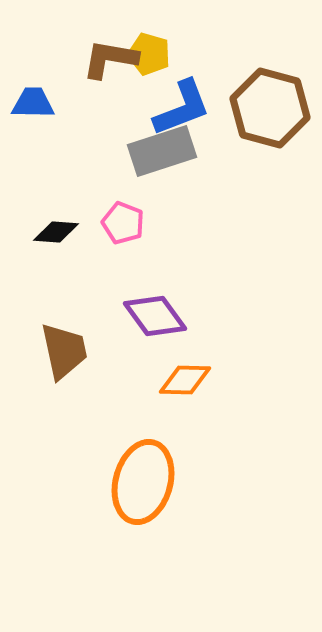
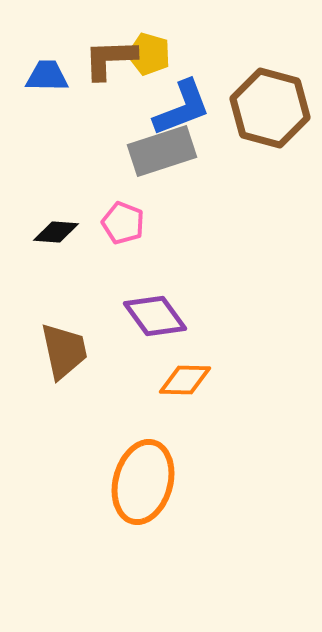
brown L-shape: rotated 12 degrees counterclockwise
blue trapezoid: moved 14 px right, 27 px up
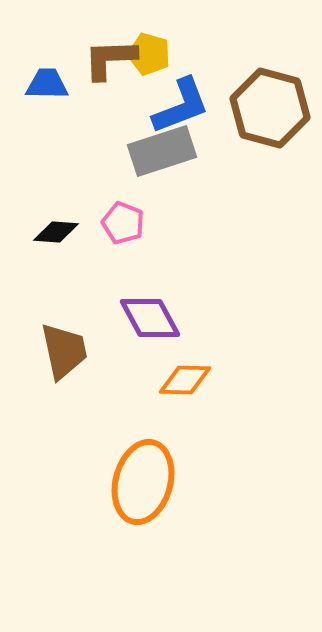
blue trapezoid: moved 8 px down
blue L-shape: moved 1 px left, 2 px up
purple diamond: moved 5 px left, 2 px down; rotated 8 degrees clockwise
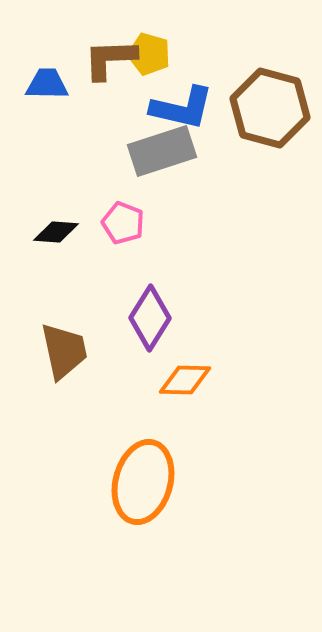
blue L-shape: moved 1 px right, 2 px down; rotated 34 degrees clockwise
purple diamond: rotated 60 degrees clockwise
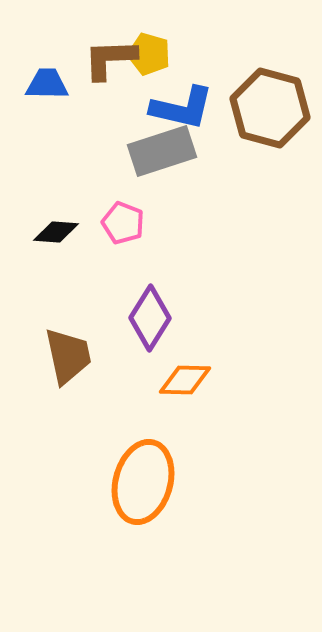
brown trapezoid: moved 4 px right, 5 px down
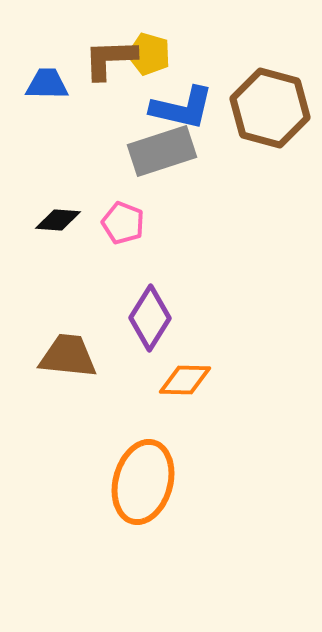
black diamond: moved 2 px right, 12 px up
brown trapezoid: rotated 72 degrees counterclockwise
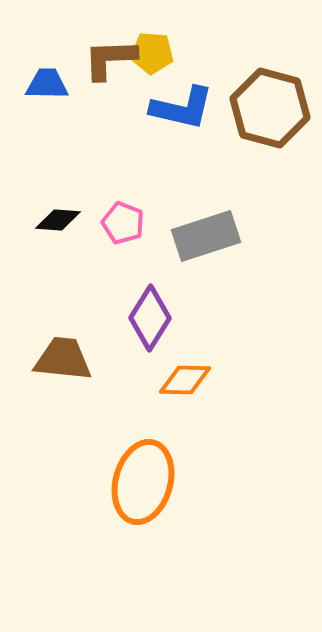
yellow pentagon: moved 3 px right, 1 px up; rotated 12 degrees counterclockwise
gray rectangle: moved 44 px right, 85 px down
brown trapezoid: moved 5 px left, 3 px down
